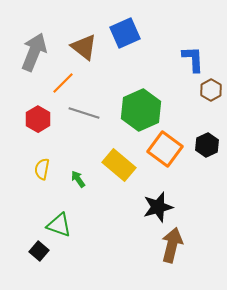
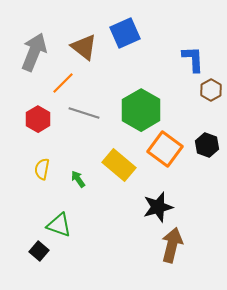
green hexagon: rotated 6 degrees counterclockwise
black hexagon: rotated 15 degrees counterclockwise
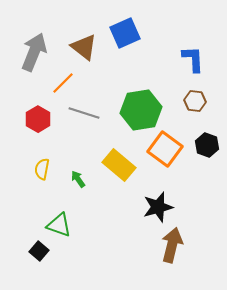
brown hexagon: moved 16 px left, 11 px down; rotated 25 degrees counterclockwise
green hexagon: rotated 21 degrees clockwise
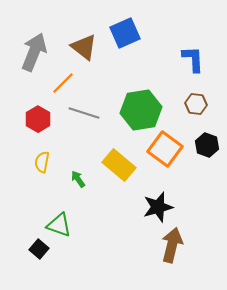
brown hexagon: moved 1 px right, 3 px down
yellow semicircle: moved 7 px up
black square: moved 2 px up
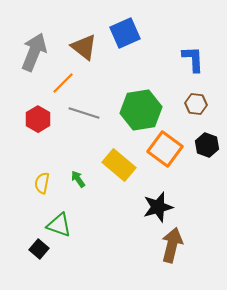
yellow semicircle: moved 21 px down
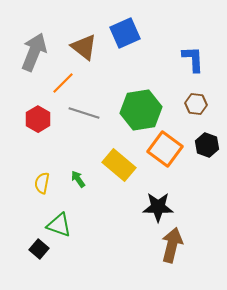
black star: rotated 16 degrees clockwise
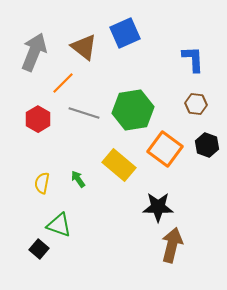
green hexagon: moved 8 px left
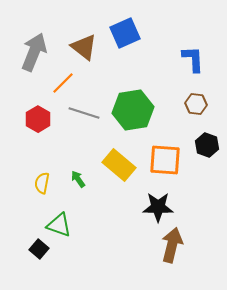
orange square: moved 11 px down; rotated 32 degrees counterclockwise
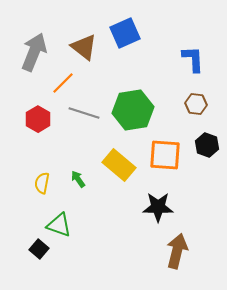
orange square: moved 5 px up
brown arrow: moved 5 px right, 6 px down
